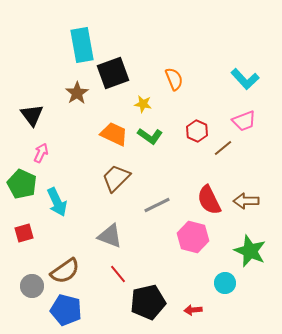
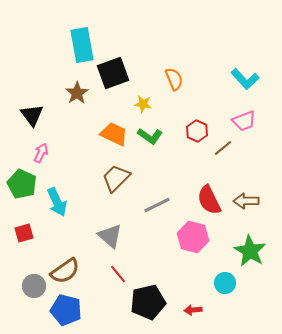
gray triangle: rotated 20 degrees clockwise
green star: rotated 8 degrees clockwise
gray circle: moved 2 px right
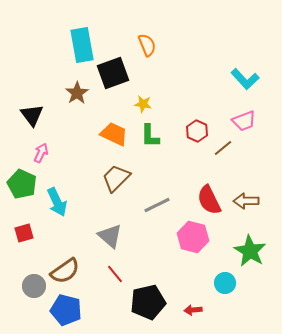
orange semicircle: moved 27 px left, 34 px up
green L-shape: rotated 55 degrees clockwise
red line: moved 3 px left
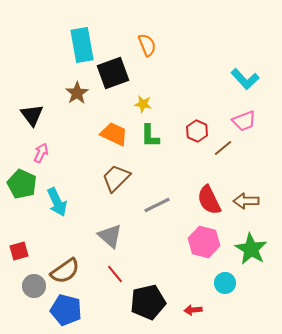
red square: moved 5 px left, 18 px down
pink hexagon: moved 11 px right, 5 px down
green star: moved 1 px right, 2 px up
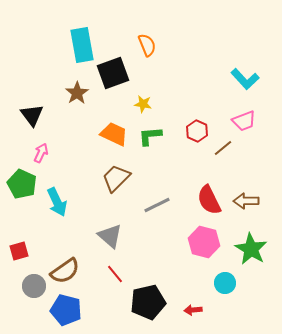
green L-shape: rotated 85 degrees clockwise
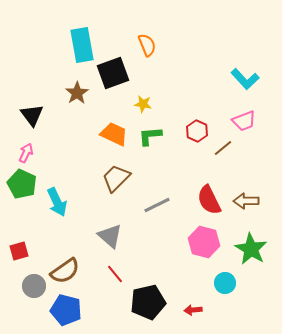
pink arrow: moved 15 px left
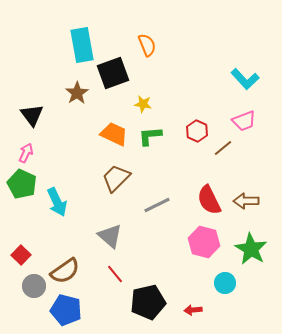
red square: moved 2 px right, 4 px down; rotated 30 degrees counterclockwise
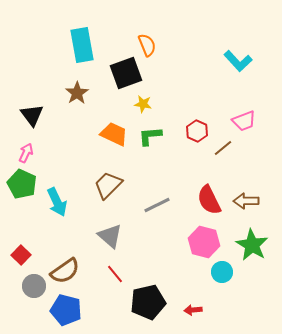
black square: moved 13 px right
cyan L-shape: moved 7 px left, 18 px up
brown trapezoid: moved 8 px left, 7 px down
green star: moved 1 px right, 4 px up
cyan circle: moved 3 px left, 11 px up
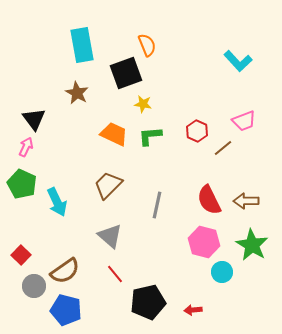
brown star: rotated 10 degrees counterclockwise
black triangle: moved 2 px right, 4 px down
pink arrow: moved 6 px up
gray line: rotated 52 degrees counterclockwise
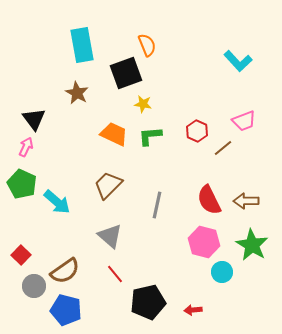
cyan arrow: rotated 24 degrees counterclockwise
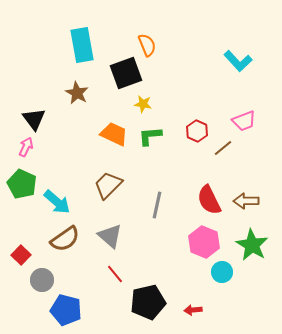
pink hexagon: rotated 8 degrees clockwise
brown semicircle: moved 32 px up
gray circle: moved 8 px right, 6 px up
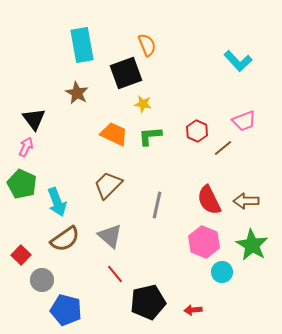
cyan arrow: rotated 28 degrees clockwise
